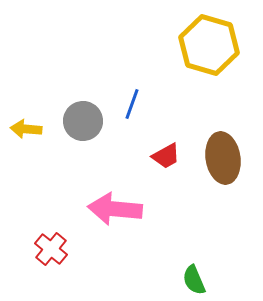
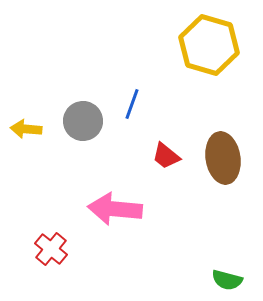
red trapezoid: rotated 68 degrees clockwise
green semicircle: moved 33 px right; rotated 52 degrees counterclockwise
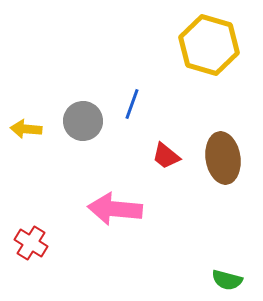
red cross: moved 20 px left, 6 px up; rotated 8 degrees counterclockwise
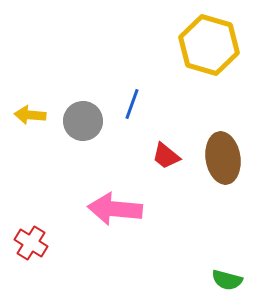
yellow arrow: moved 4 px right, 14 px up
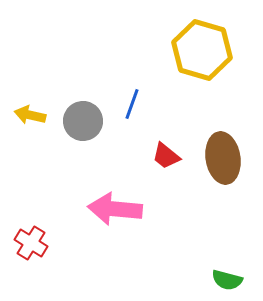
yellow hexagon: moved 7 px left, 5 px down
yellow arrow: rotated 8 degrees clockwise
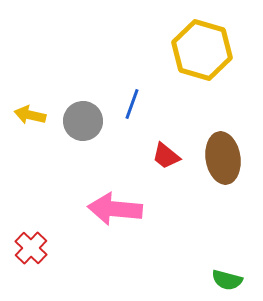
red cross: moved 5 px down; rotated 12 degrees clockwise
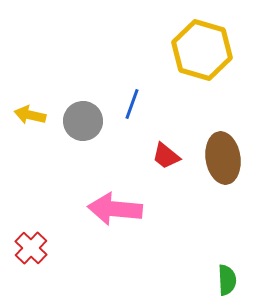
green semicircle: rotated 108 degrees counterclockwise
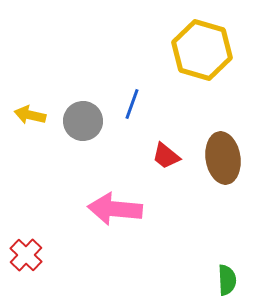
red cross: moved 5 px left, 7 px down
